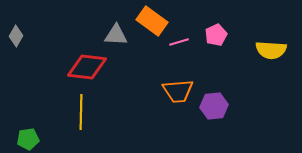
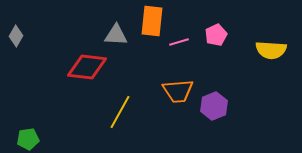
orange rectangle: rotated 60 degrees clockwise
purple hexagon: rotated 16 degrees counterclockwise
yellow line: moved 39 px right; rotated 28 degrees clockwise
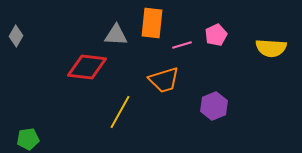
orange rectangle: moved 2 px down
pink line: moved 3 px right, 3 px down
yellow semicircle: moved 2 px up
orange trapezoid: moved 14 px left, 11 px up; rotated 12 degrees counterclockwise
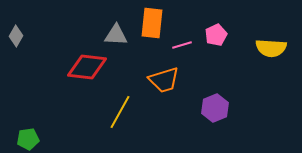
purple hexagon: moved 1 px right, 2 px down
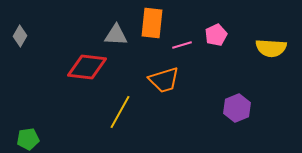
gray diamond: moved 4 px right
purple hexagon: moved 22 px right
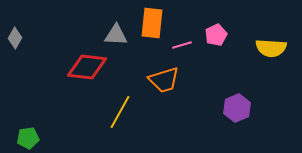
gray diamond: moved 5 px left, 2 px down
green pentagon: moved 1 px up
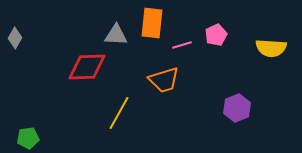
red diamond: rotated 9 degrees counterclockwise
yellow line: moved 1 px left, 1 px down
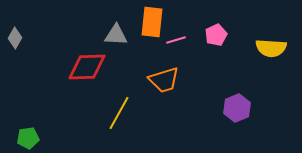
orange rectangle: moved 1 px up
pink line: moved 6 px left, 5 px up
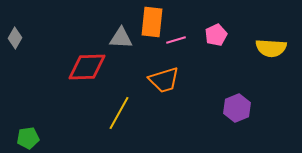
gray triangle: moved 5 px right, 3 px down
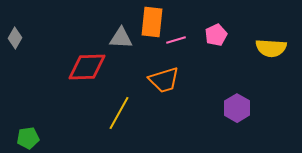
purple hexagon: rotated 8 degrees counterclockwise
